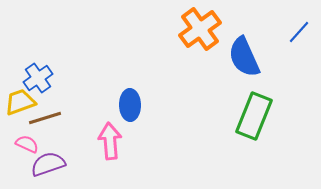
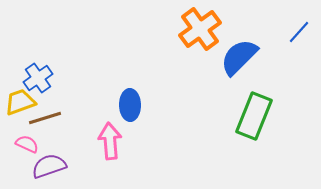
blue semicircle: moved 5 px left; rotated 69 degrees clockwise
purple semicircle: moved 1 px right, 2 px down
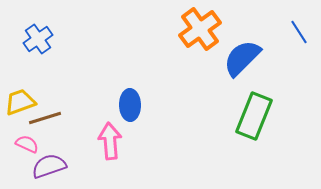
blue line: rotated 75 degrees counterclockwise
blue semicircle: moved 3 px right, 1 px down
blue cross: moved 39 px up
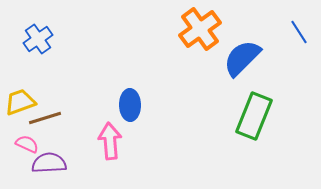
purple semicircle: moved 3 px up; rotated 16 degrees clockwise
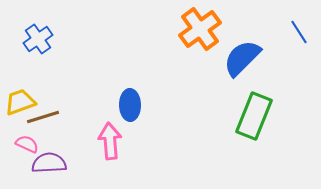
brown line: moved 2 px left, 1 px up
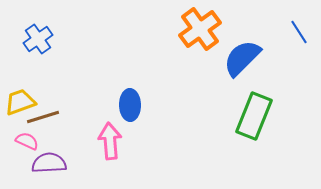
pink semicircle: moved 3 px up
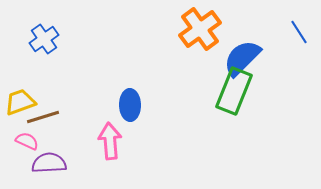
blue cross: moved 6 px right
green rectangle: moved 20 px left, 25 px up
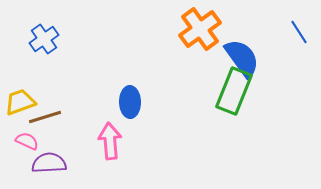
blue semicircle: rotated 99 degrees clockwise
blue ellipse: moved 3 px up
brown line: moved 2 px right
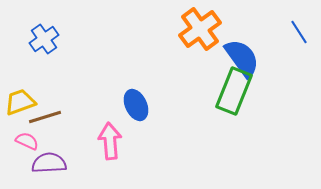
blue ellipse: moved 6 px right, 3 px down; rotated 24 degrees counterclockwise
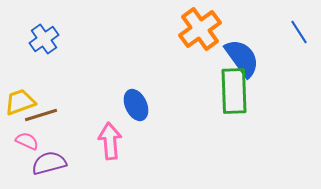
green rectangle: rotated 24 degrees counterclockwise
brown line: moved 4 px left, 2 px up
purple semicircle: rotated 12 degrees counterclockwise
